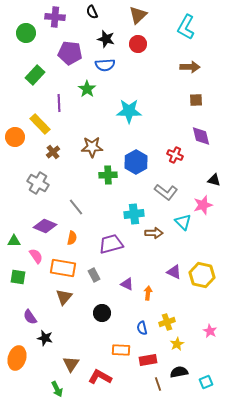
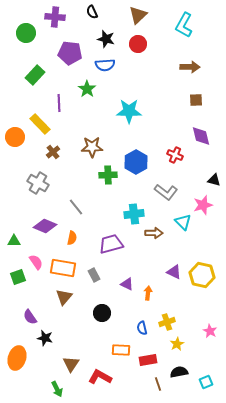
cyan L-shape at (186, 27): moved 2 px left, 2 px up
pink semicircle at (36, 256): moved 6 px down
green square at (18, 277): rotated 28 degrees counterclockwise
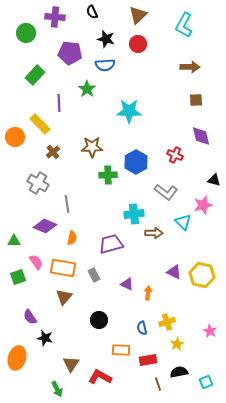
gray line at (76, 207): moved 9 px left, 3 px up; rotated 30 degrees clockwise
black circle at (102, 313): moved 3 px left, 7 px down
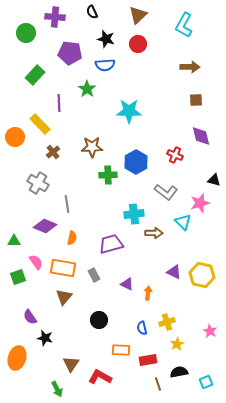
pink star at (203, 205): moved 3 px left, 2 px up
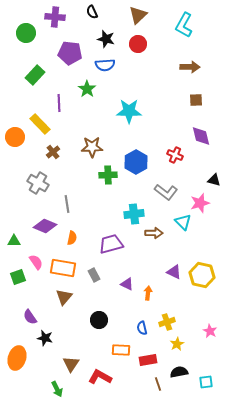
cyan square at (206, 382): rotated 16 degrees clockwise
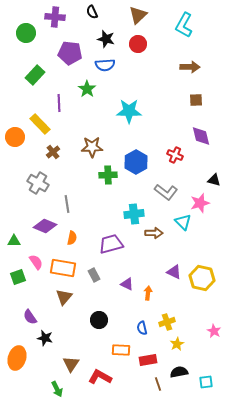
yellow hexagon at (202, 275): moved 3 px down
pink star at (210, 331): moved 4 px right
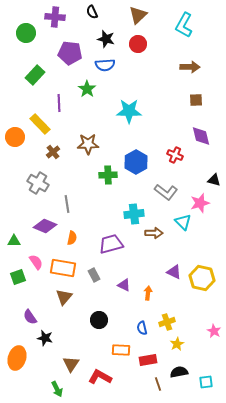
brown star at (92, 147): moved 4 px left, 3 px up
purple triangle at (127, 284): moved 3 px left, 1 px down
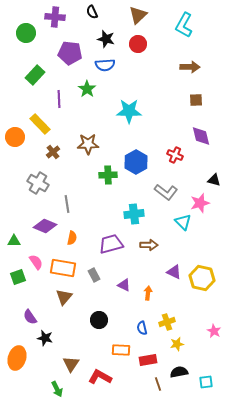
purple line at (59, 103): moved 4 px up
brown arrow at (154, 233): moved 5 px left, 12 px down
yellow star at (177, 344): rotated 16 degrees clockwise
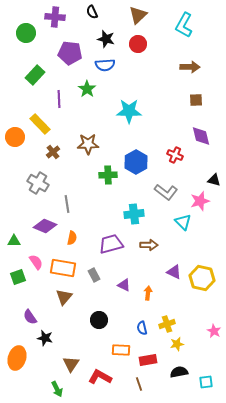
pink star at (200, 203): moved 2 px up
yellow cross at (167, 322): moved 2 px down
brown line at (158, 384): moved 19 px left
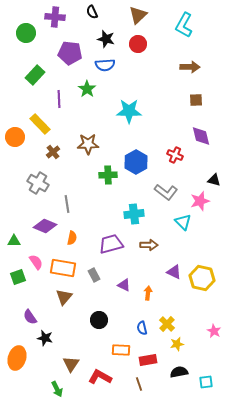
yellow cross at (167, 324): rotated 28 degrees counterclockwise
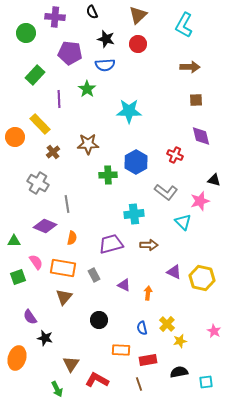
yellow star at (177, 344): moved 3 px right, 3 px up
red L-shape at (100, 377): moved 3 px left, 3 px down
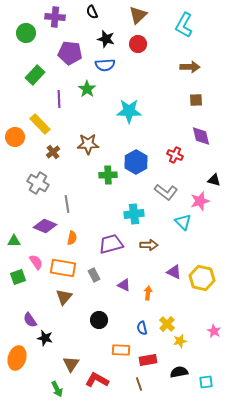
purple semicircle at (30, 317): moved 3 px down
